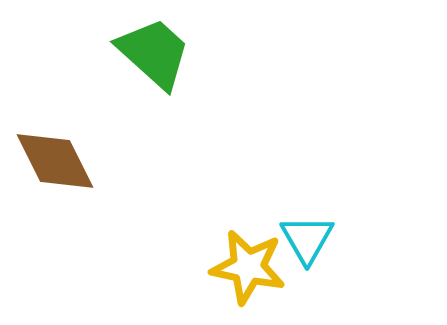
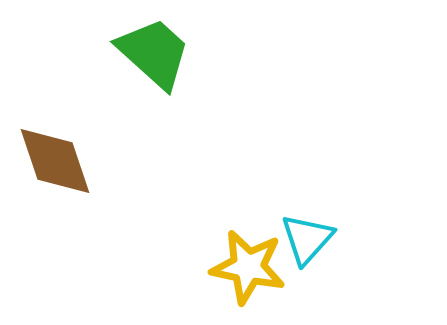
brown diamond: rotated 8 degrees clockwise
cyan triangle: rotated 12 degrees clockwise
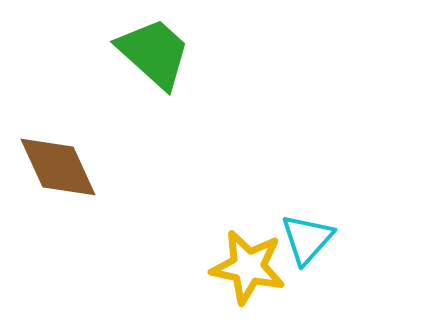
brown diamond: moved 3 px right, 6 px down; rotated 6 degrees counterclockwise
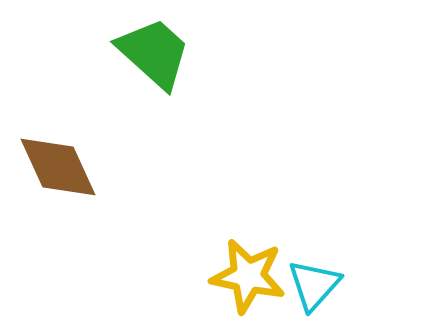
cyan triangle: moved 7 px right, 46 px down
yellow star: moved 9 px down
